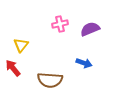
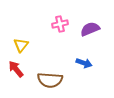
red arrow: moved 3 px right, 1 px down
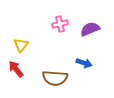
brown semicircle: moved 5 px right, 2 px up
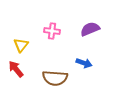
pink cross: moved 8 px left, 7 px down; rotated 21 degrees clockwise
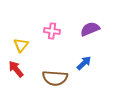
blue arrow: rotated 63 degrees counterclockwise
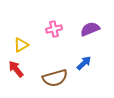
pink cross: moved 2 px right, 2 px up; rotated 21 degrees counterclockwise
yellow triangle: rotated 21 degrees clockwise
brown semicircle: rotated 20 degrees counterclockwise
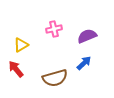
purple semicircle: moved 3 px left, 7 px down
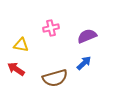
pink cross: moved 3 px left, 1 px up
yellow triangle: rotated 42 degrees clockwise
red arrow: rotated 18 degrees counterclockwise
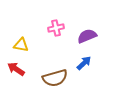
pink cross: moved 5 px right
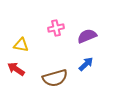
blue arrow: moved 2 px right, 1 px down
